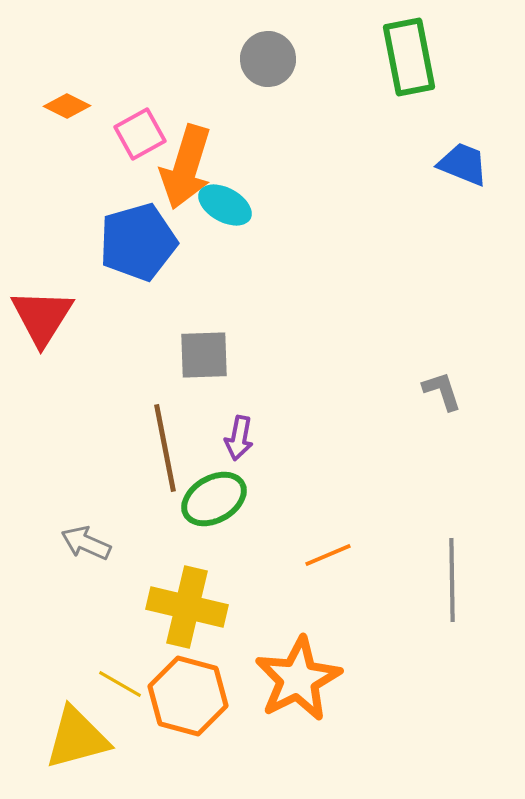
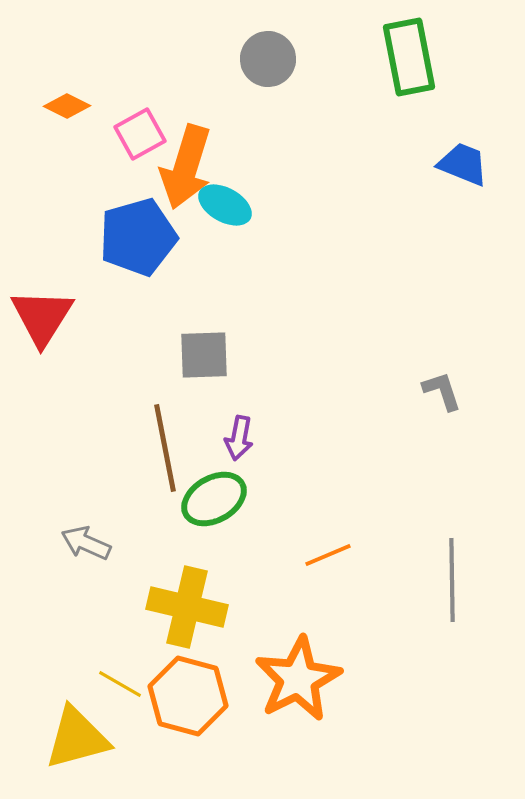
blue pentagon: moved 5 px up
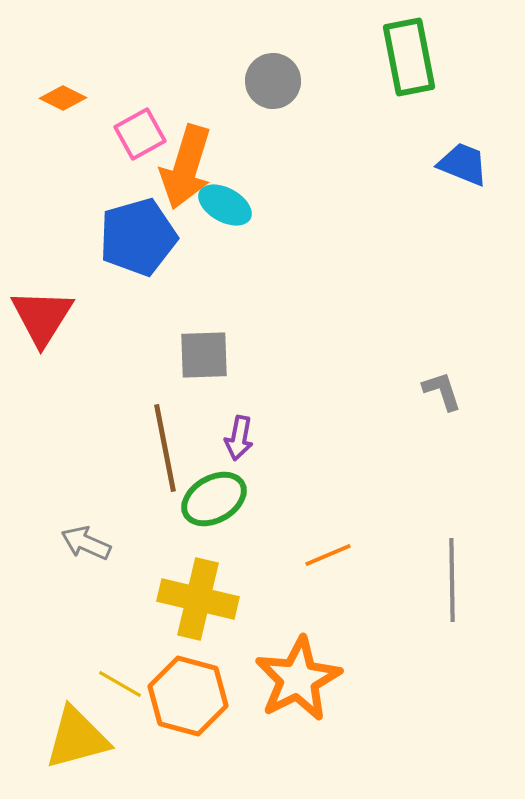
gray circle: moved 5 px right, 22 px down
orange diamond: moved 4 px left, 8 px up
yellow cross: moved 11 px right, 8 px up
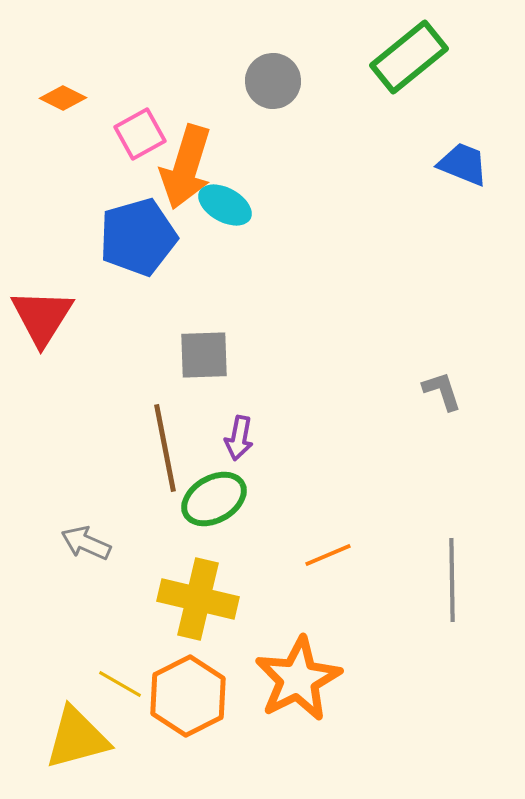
green rectangle: rotated 62 degrees clockwise
orange hexagon: rotated 18 degrees clockwise
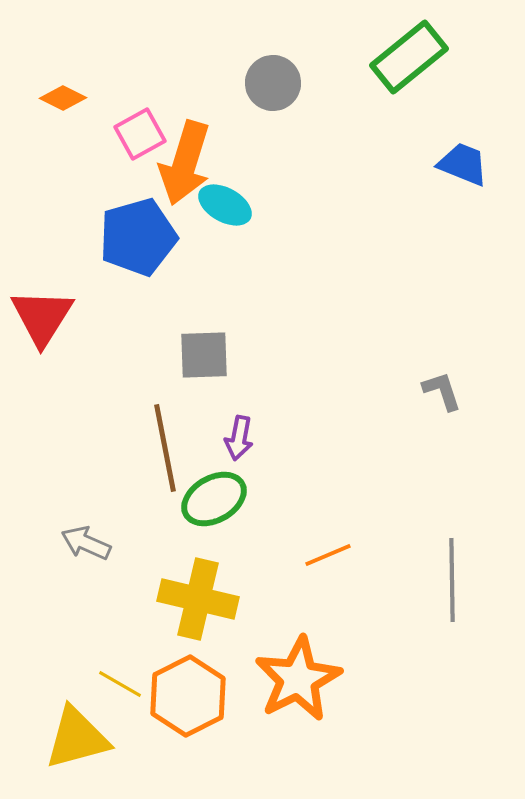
gray circle: moved 2 px down
orange arrow: moved 1 px left, 4 px up
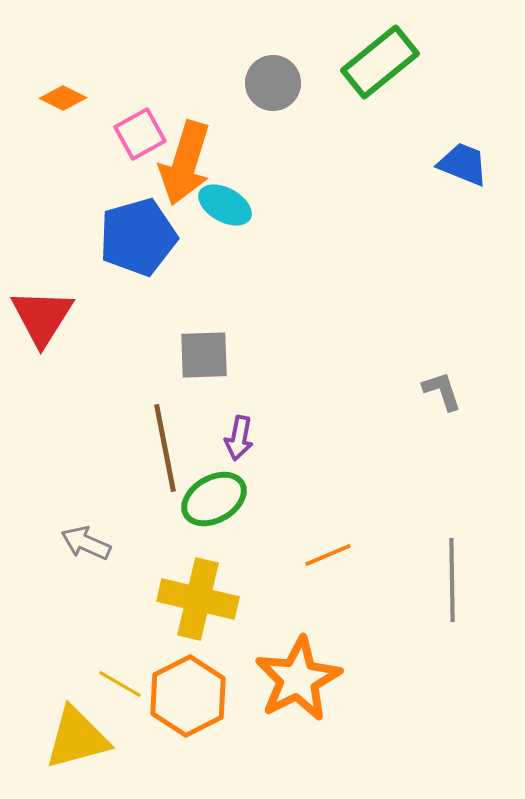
green rectangle: moved 29 px left, 5 px down
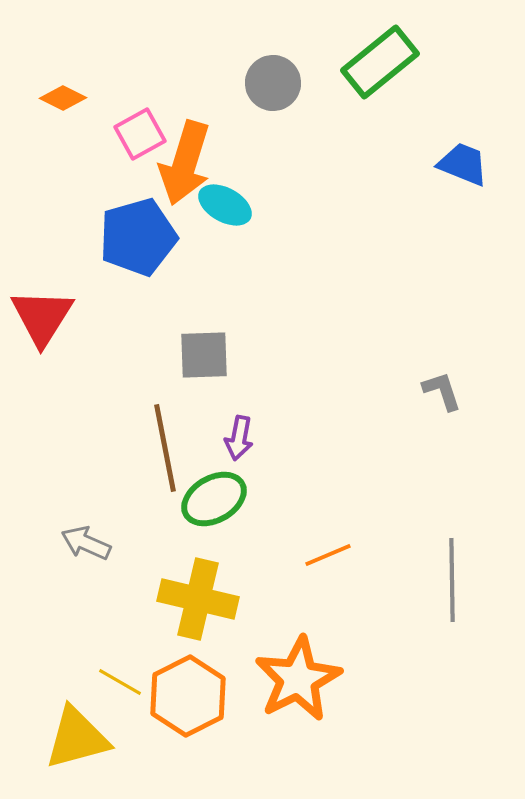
yellow line: moved 2 px up
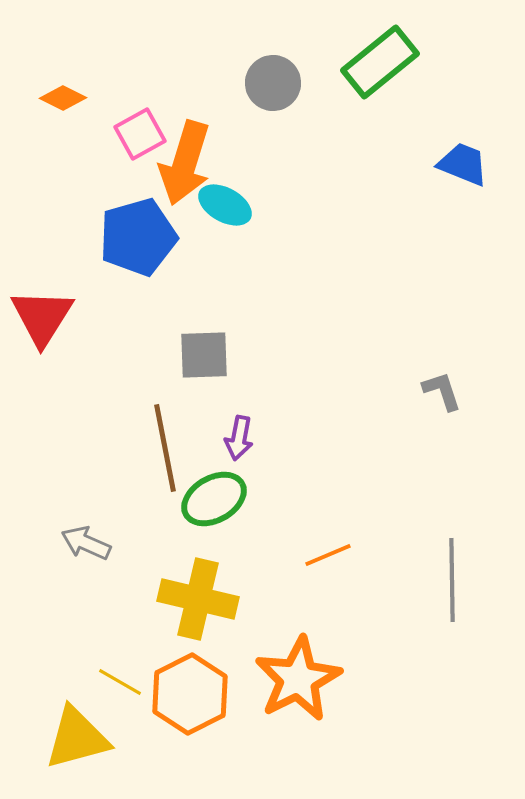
orange hexagon: moved 2 px right, 2 px up
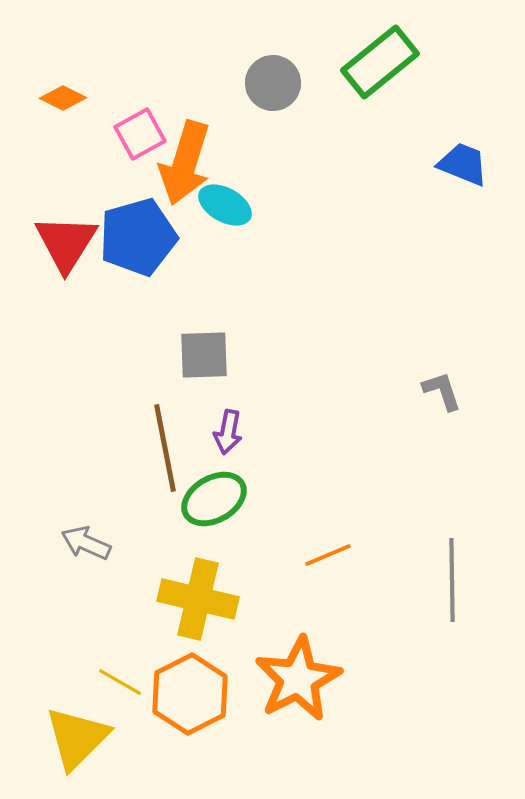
red triangle: moved 24 px right, 74 px up
purple arrow: moved 11 px left, 6 px up
yellow triangle: rotated 30 degrees counterclockwise
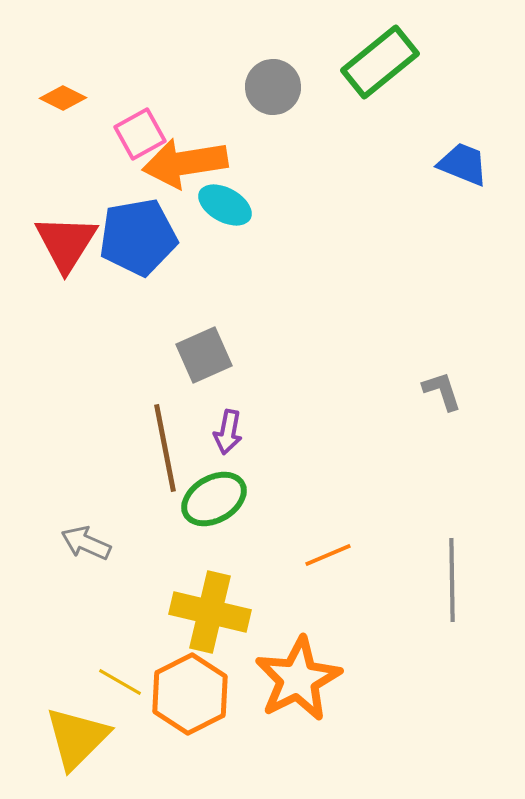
gray circle: moved 4 px down
orange arrow: rotated 64 degrees clockwise
blue pentagon: rotated 6 degrees clockwise
gray square: rotated 22 degrees counterclockwise
yellow cross: moved 12 px right, 13 px down
